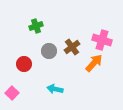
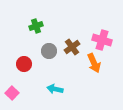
orange arrow: rotated 114 degrees clockwise
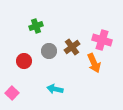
red circle: moved 3 px up
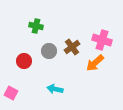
green cross: rotated 32 degrees clockwise
orange arrow: moved 1 px right; rotated 72 degrees clockwise
pink square: moved 1 px left; rotated 16 degrees counterclockwise
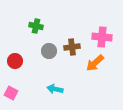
pink cross: moved 3 px up; rotated 12 degrees counterclockwise
brown cross: rotated 28 degrees clockwise
red circle: moved 9 px left
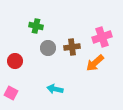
pink cross: rotated 24 degrees counterclockwise
gray circle: moved 1 px left, 3 px up
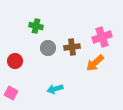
cyan arrow: rotated 28 degrees counterclockwise
